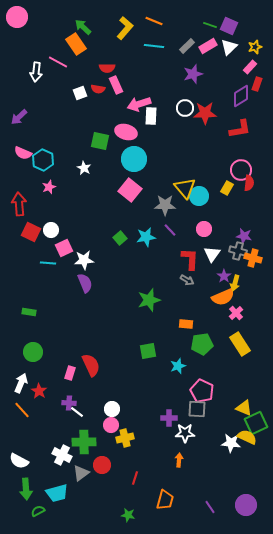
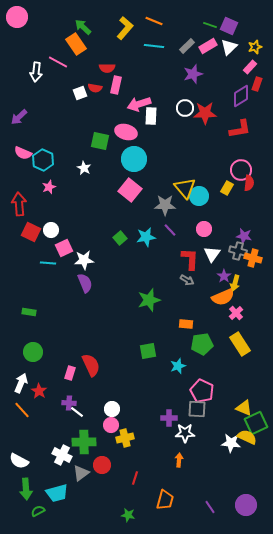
pink rectangle at (116, 85): rotated 36 degrees clockwise
red semicircle at (98, 89): moved 3 px left, 1 px up
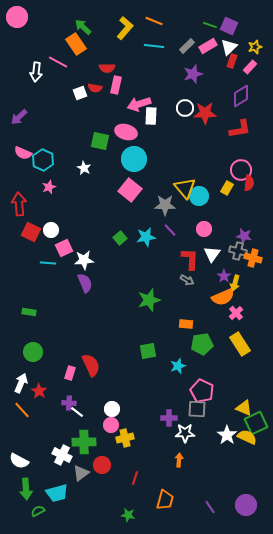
red rectangle at (257, 84): moved 25 px left, 23 px up
white star at (231, 443): moved 4 px left, 8 px up; rotated 30 degrees clockwise
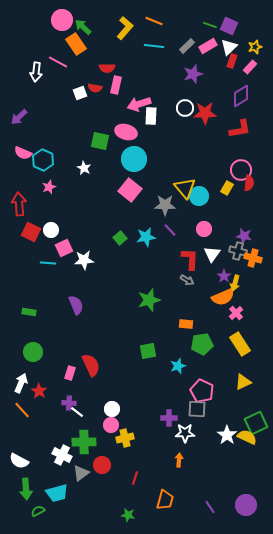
pink circle at (17, 17): moved 45 px right, 3 px down
purple semicircle at (85, 283): moved 9 px left, 22 px down
yellow triangle at (244, 408): moved 1 px left, 26 px up; rotated 48 degrees counterclockwise
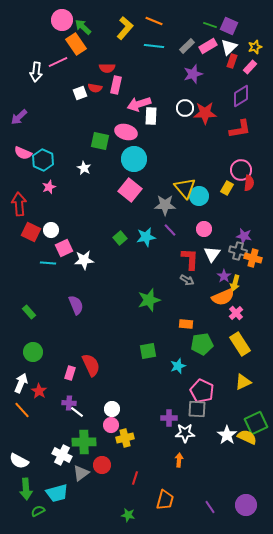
pink line at (58, 62): rotated 54 degrees counterclockwise
green rectangle at (29, 312): rotated 40 degrees clockwise
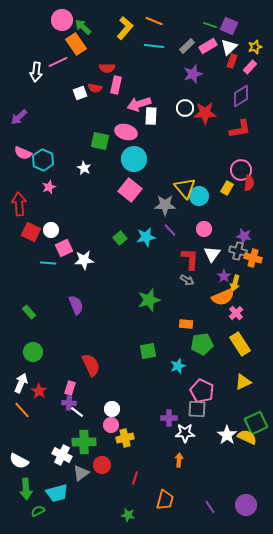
pink rectangle at (70, 373): moved 15 px down
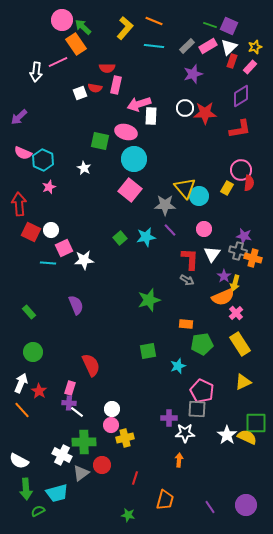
green square at (256, 423): rotated 25 degrees clockwise
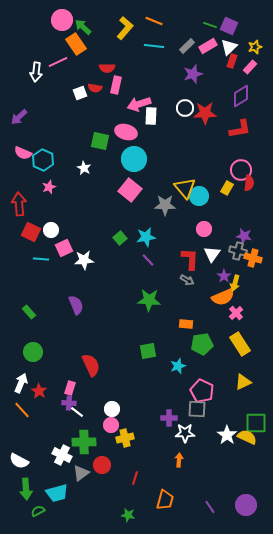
purple line at (170, 230): moved 22 px left, 30 px down
cyan line at (48, 263): moved 7 px left, 4 px up
green star at (149, 300): rotated 20 degrees clockwise
